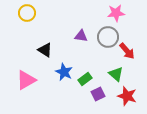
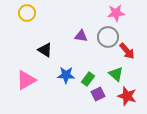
blue star: moved 2 px right, 3 px down; rotated 24 degrees counterclockwise
green rectangle: moved 3 px right; rotated 16 degrees counterclockwise
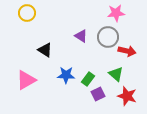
purple triangle: rotated 24 degrees clockwise
red arrow: rotated 36 degrees counterclockwise
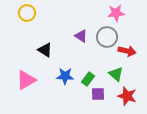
gray circle: moved 1 px left
blue star: moved 1 px left, 1 px down
purple square: rotated 24 degrees clockwise
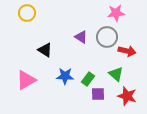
purple triangle: moved 1 px down
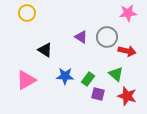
pink star: moved 12 px right
purple square: rotated 16 degrees clockwise
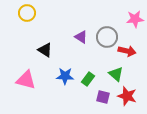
pink star: moved 7 px right, 6 px down
pink triangle: rotated 45 degrees clockwise
purple square: moved 5 px right, 3 px down
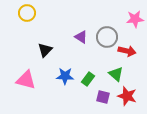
black triangle: rotated 42 degrees clockwise
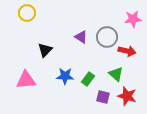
pink star: moved 2 px left
pink triangle: rotated 20 degrees counterclockwise
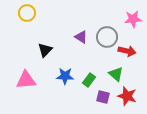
green rectangle: moved 1 px right, 1 px down
